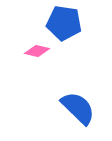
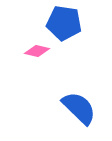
blue semicircle: moved 1 px right
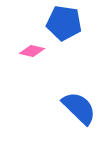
pink diamond: moved 5 px left
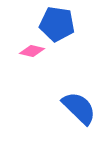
blue pentagon: moved 7 px left, 1 px down
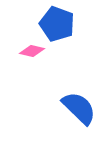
blue pentagon: rotated 12 degrees clockwise
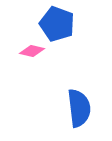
blue semicircle: rotated 39 degrees clockwise
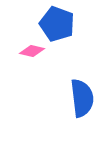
blue semicircle: moved 3 px right, 10 px up
